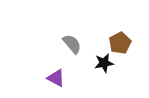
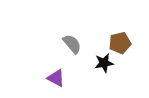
brown pentagon: rotated 15 degrees clockwise
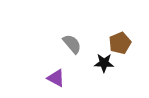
brown pentagon: rotated 10 degrees counterclockwise
black star: rotated 12 degrees clockwise
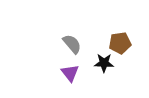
brown pentagon: rotated 15 degrees clockwise
purple triangle: moved 14 px right, 5 px up; rotated 24 degrees clockwise
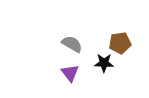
gray semicircle: rotated 20 degrees counterclockwise
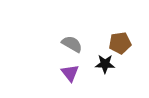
black star: moved 1 px right, 1 px down
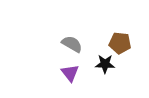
brown pentagon: rotated 15 degrees clockwise
